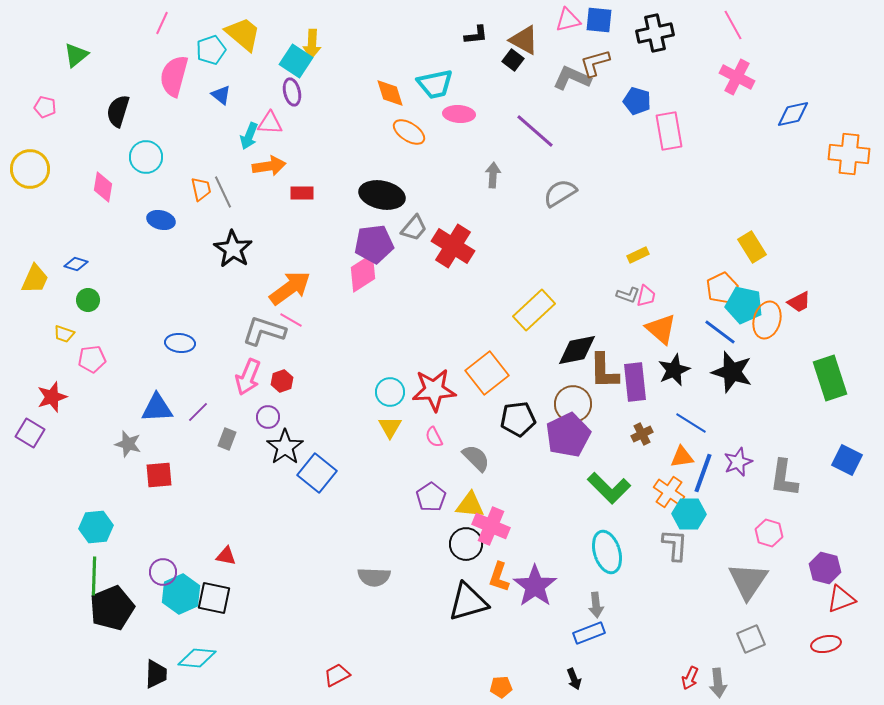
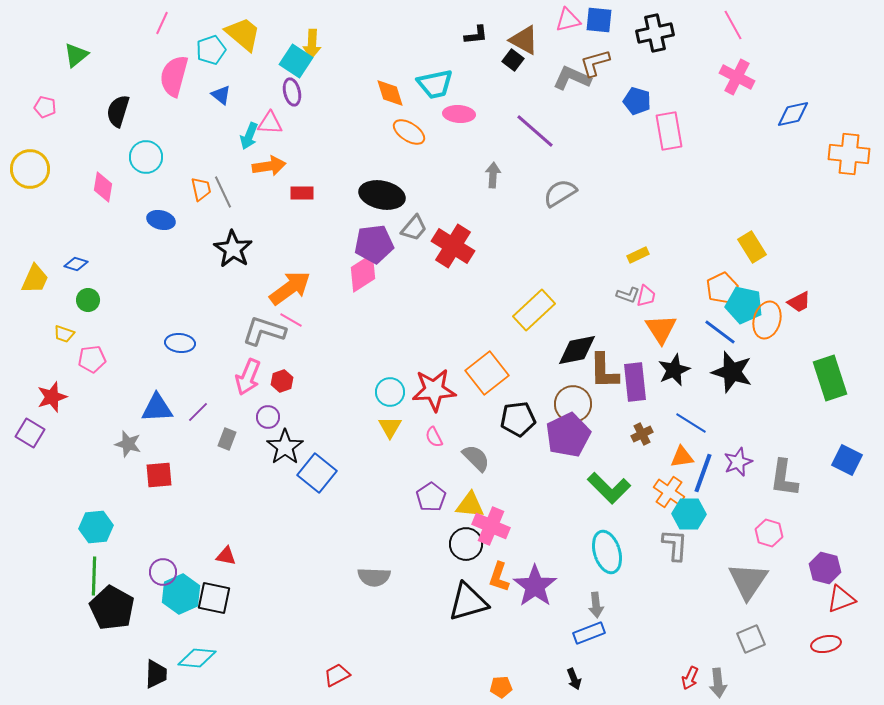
orange triangle at (661, 329): rotated 16 degrees clockwise
black pentagon at (112, 608): rotated 21 degrees counterclockwise
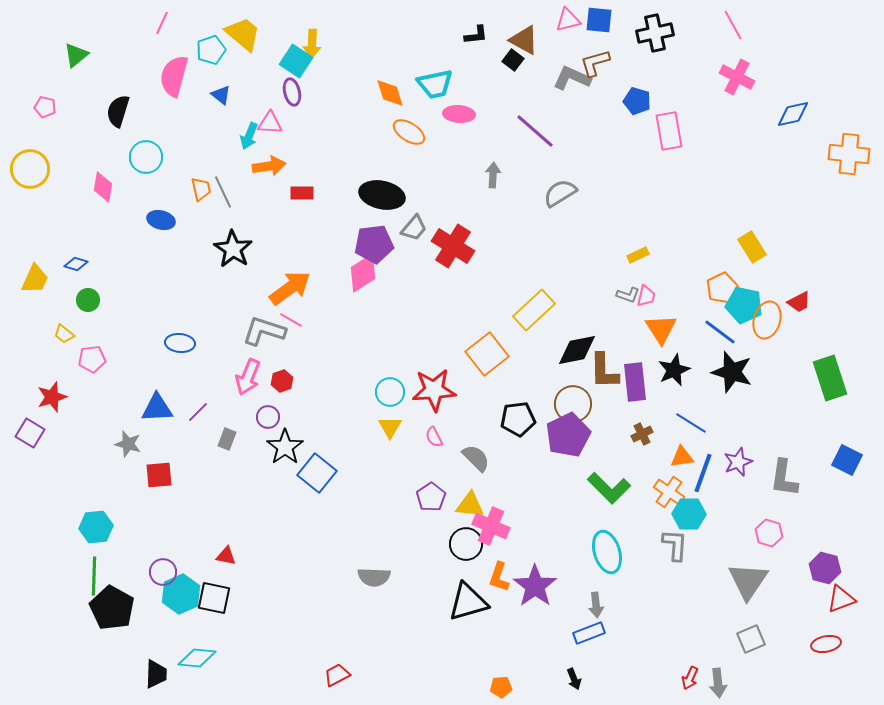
yellow trapezoid at (64, 334): rotated 20 degrees clockwise
orange square at (487, 373): moved 19 px up
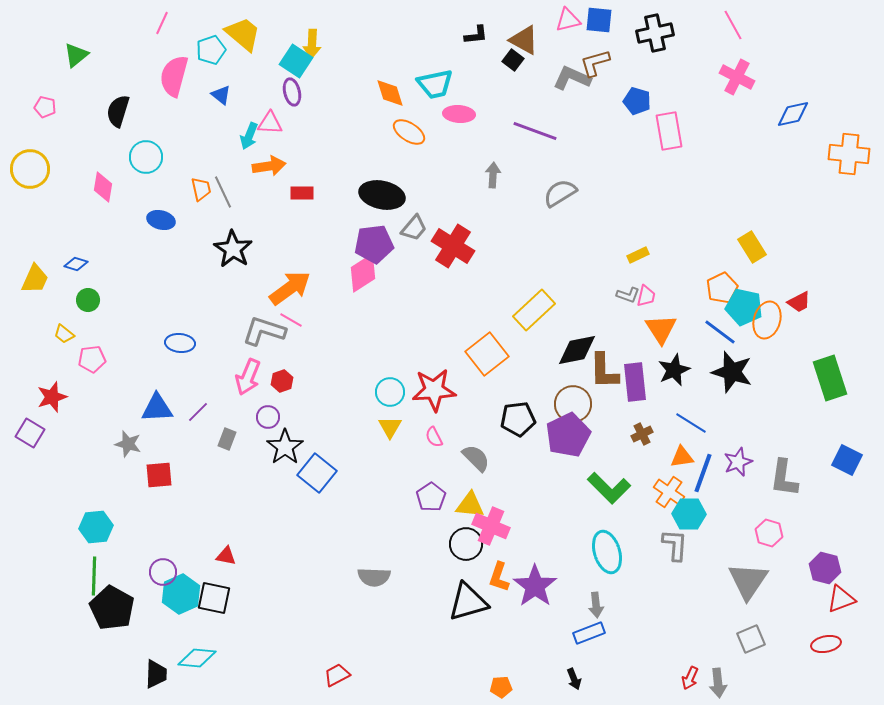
purple line at (535, 131): rotated 21 degrees counterclockwise
cyan pentagon at (744, 305): moved 2 px down
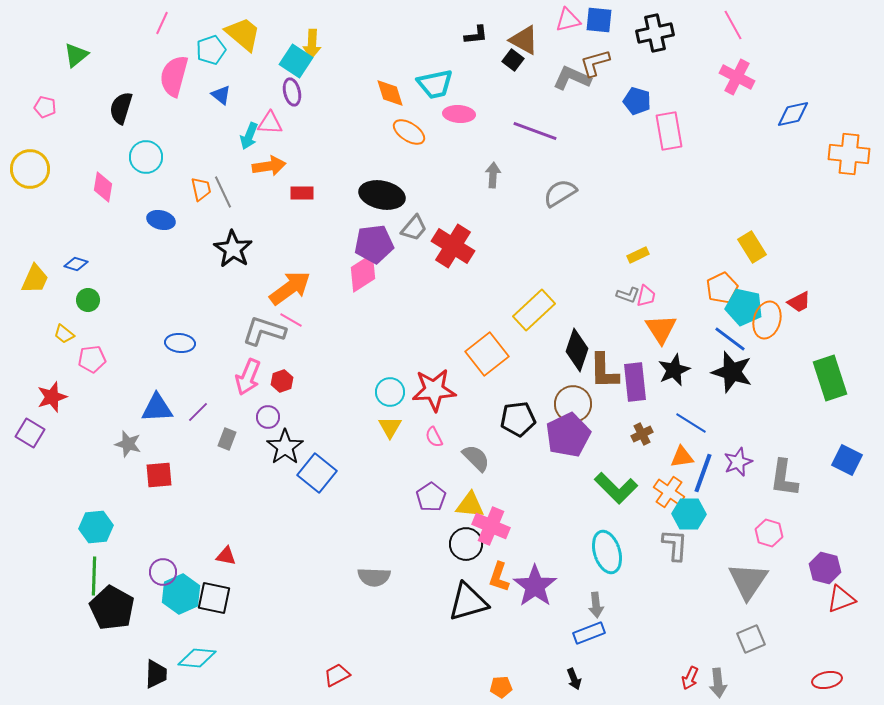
black semicircle at (118, 111): moved 3 px right, 3 px up
blue line at (720, 332): moved 10 px right, 7 px down
black diamond at (577, 350): rotated 60 degrees counterclockwise
green L-shape at (609, 488): moved 7 px right
red ellipse at (826, 644): moved 1 px right, 36 px down
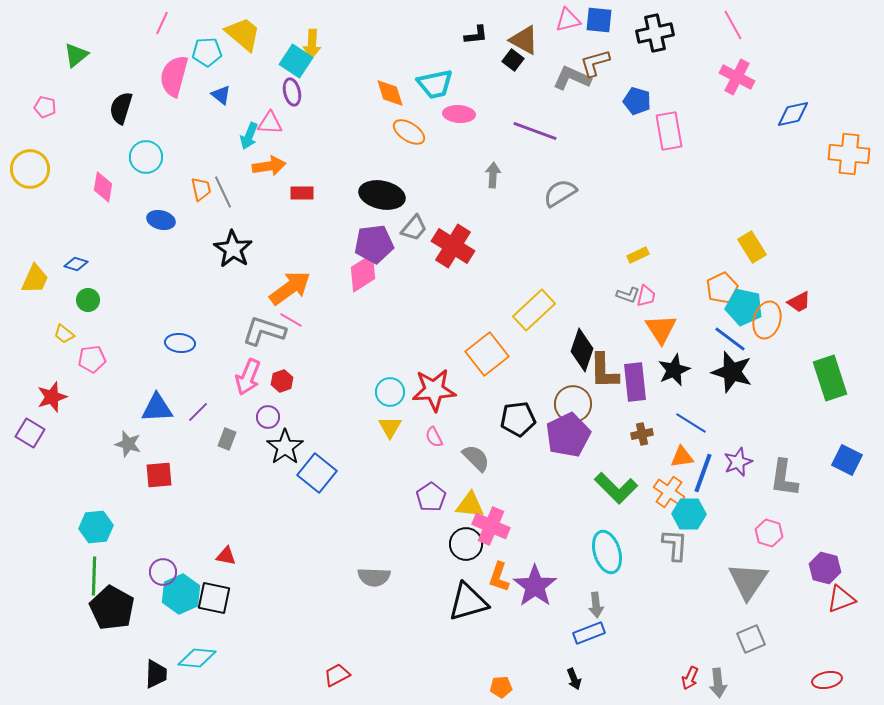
cyan pentagon at (211, 50): moved 4 px left, 2 px down; rotated 16 degrees clockwise
black diamond at (577, 350): moved 5 px right
brown cross at (642, 434): rotated 15 degrees clockwise
